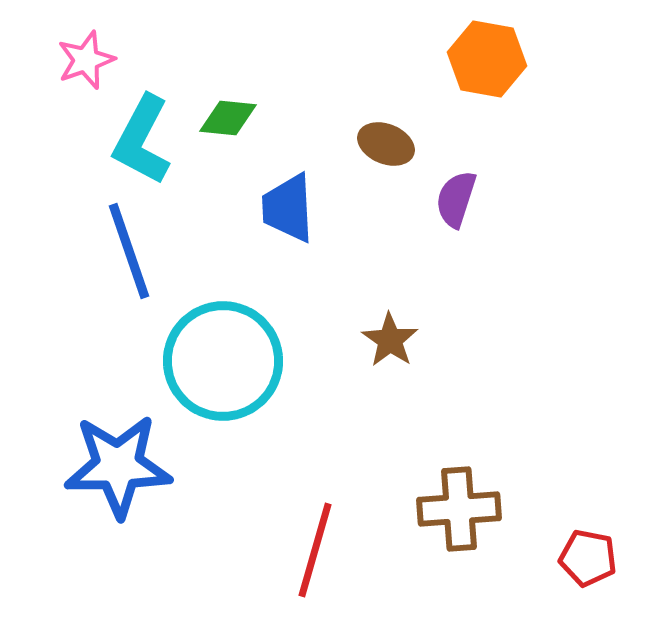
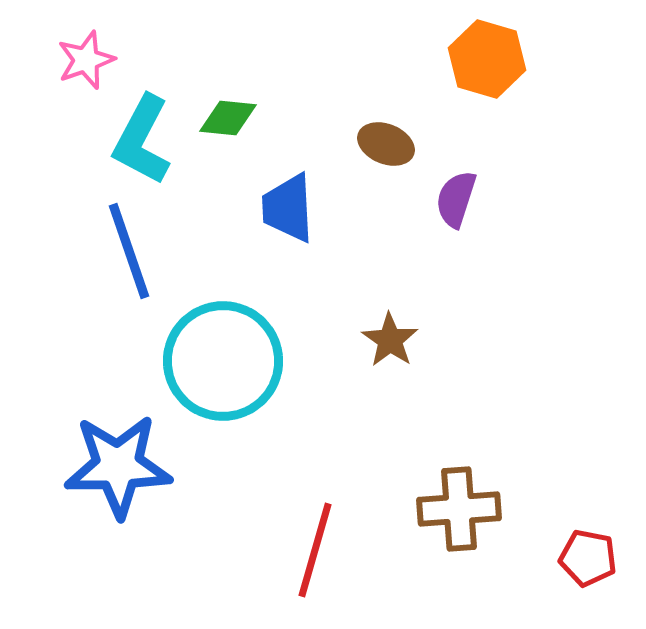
orange hexagon: rotated 6 degrees clockwise
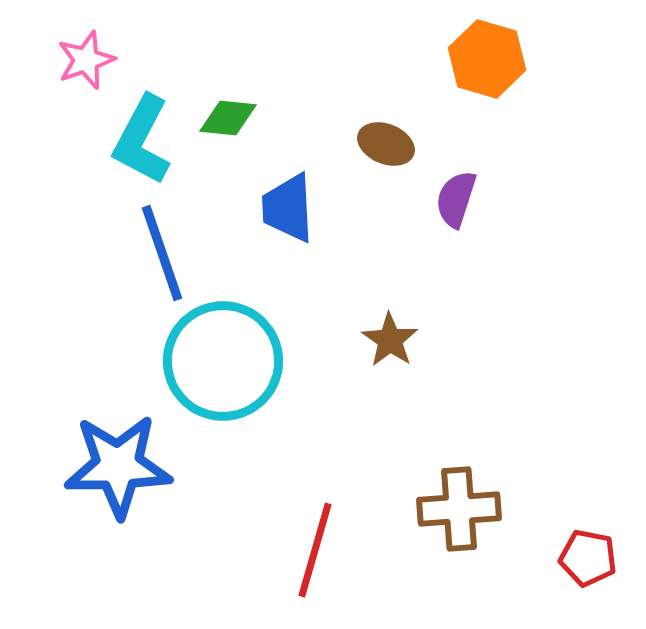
blue line: moved 33 px right, 2 px down
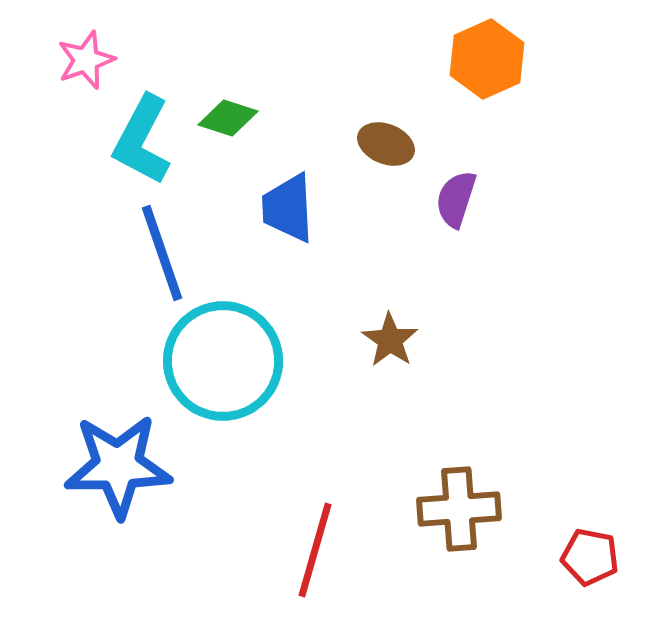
orange hexagon: rotated 20 degrees clockwise
green diamond: rotated 12 degrees clockwise
red pentagon: moved 2 px right, 1 px up
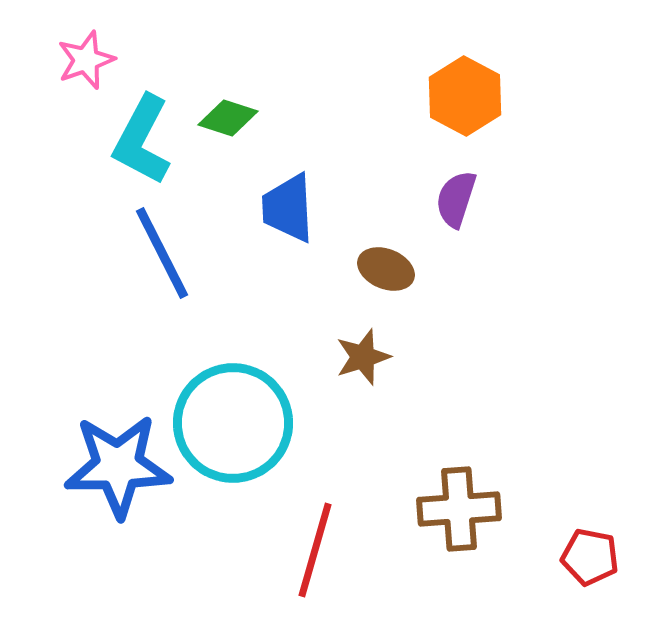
orange hexagon: moved 22 px left, 37 px down; rotated 8 degrees counterclockwise
brown ellipse: moved 125 px down
blue line: rotated 8 degrees counterclockwise
brown star: moved 27 px left, 17 px down; rotated 20 degrees clockwise
cyan circle: moved 10 px right, 62 px down
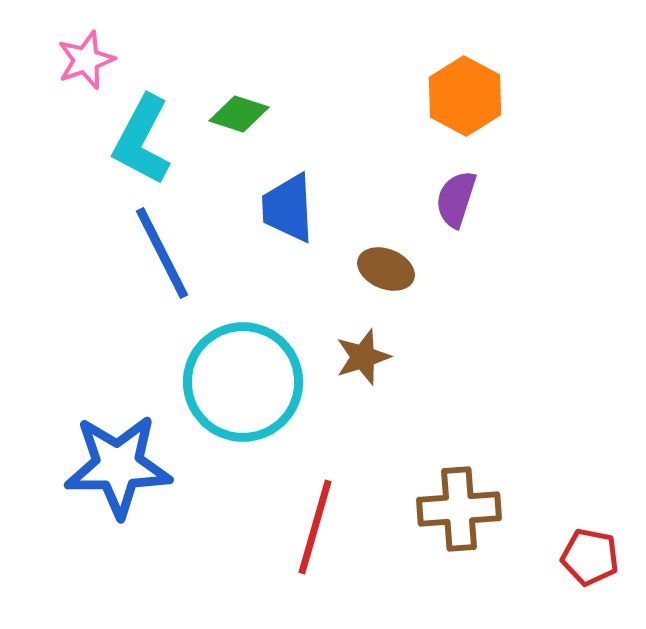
green diamond: moved 11 px right, 4 px up
cyan circle: moved 10 px right, 41 px up
red line: moved 23 px up
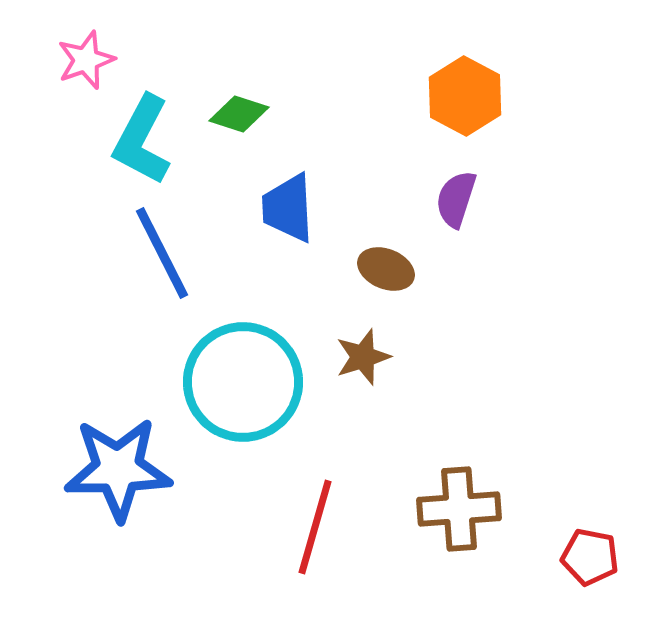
blue star: moved 3 px down
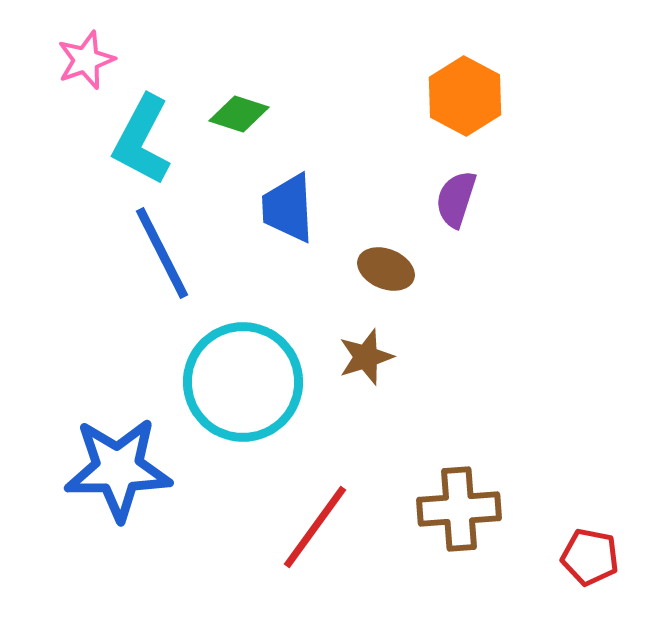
brown star: moved 3 px right
red line: rotated 20 degrees clockwise
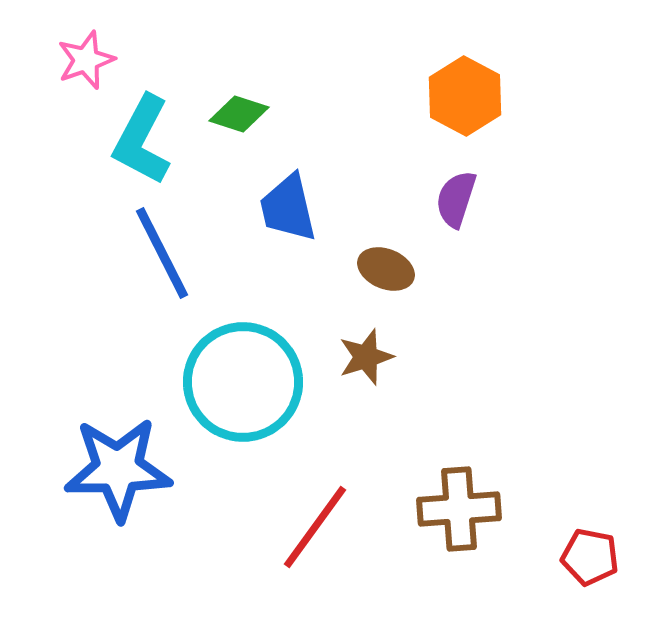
blue trapezoid: rotated 10 degrees counterclockwise
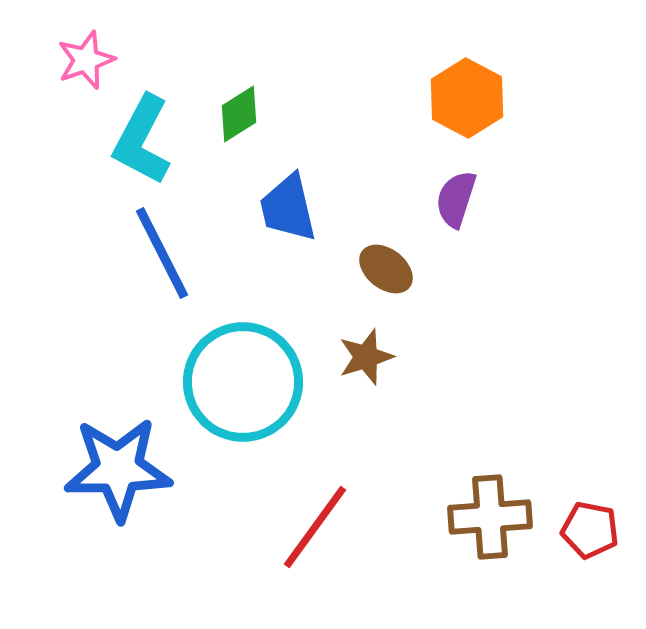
orange hexagon: moved 2 px right, 2 px down
green diamond: rotated 50 degrees counterclockwise
brown ellipse: rotated 16 degrees clockwise
brown cross: moved 31 px right, 8 px down
red pentagon: moved 27 px up
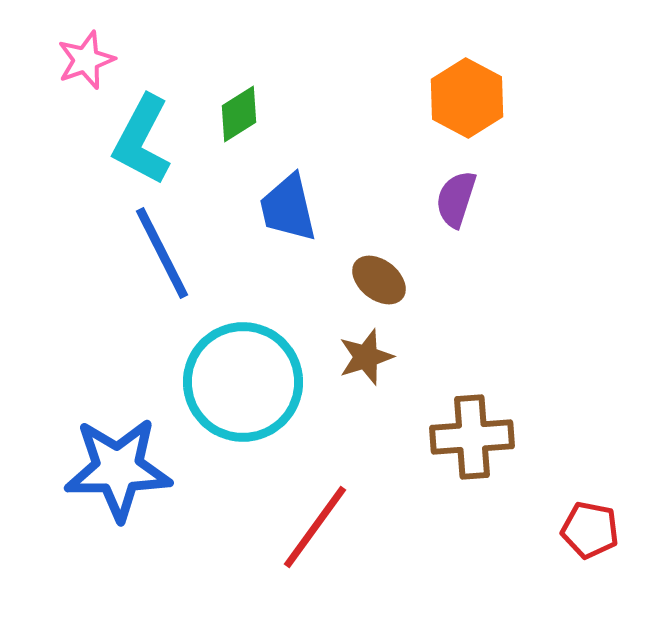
brown ellipse: moved 7 px left, 11 px down
brown cross: moved 18 px left, 80 px up
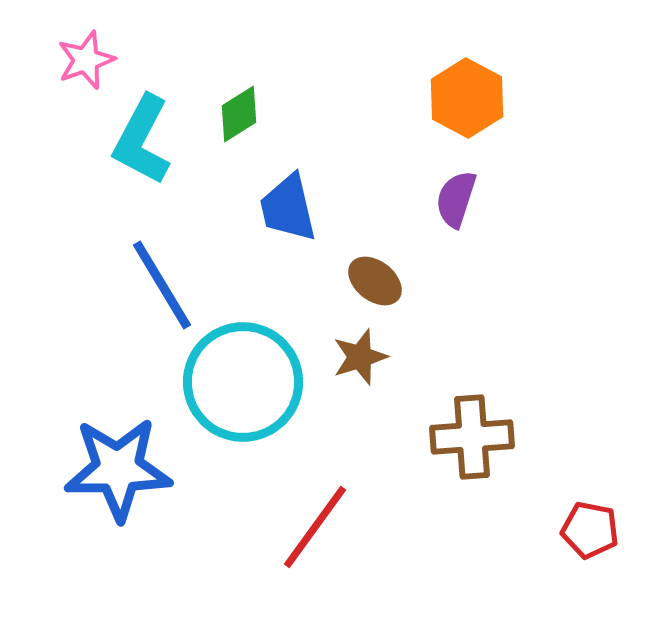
blue line: moved 32 px down; rotated 4 degrees counterclockwise
brown ellipse: moved 4 px left, 1 px down
brown star: moved 6 px left
